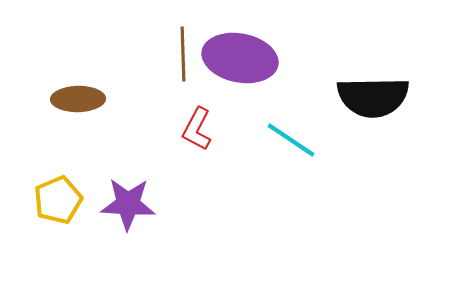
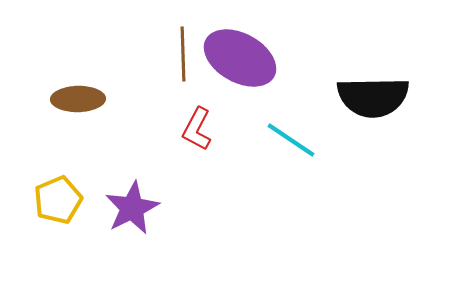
purple ellipse: rotated 18 degrees clockwise
purple star: moved 4 px right, 4 px down; rotated 30 degrees counterclockwise
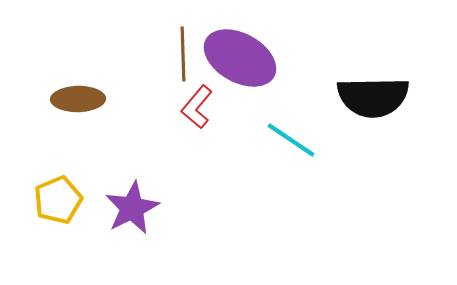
red L-shape: moved 22 px up; rotated 12 degrees clockwise
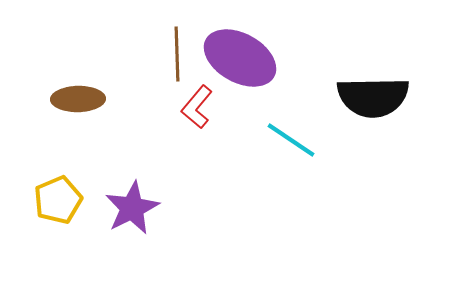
brown line: moved 6 px left
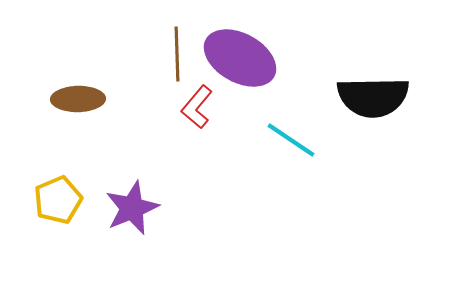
purple star: rotated 4 degrees clockwise
